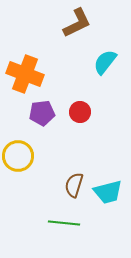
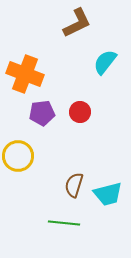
cyan trapezoid: moved 2 px down
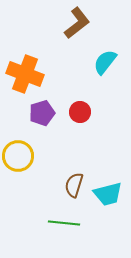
brown L-shape: rotated 12 degrees counterclockwise
purple pentagon: rotated 10 degrees counterclockwise
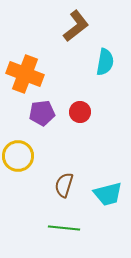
brown L-shape: moved 1 px left, 3 px down
cyan semicircle: rotated 152 degrees clockwise
purple pentagon: rotated 10 degrees clockwise
brown semicircle: moved 10 px left
green line: moved 5 px down
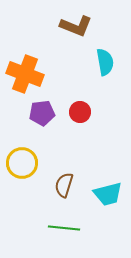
brown L-shape: rotated 60 degrees clockwise
cyan semicircle: rotated 20 degrees counterclockwise
yellow circle: moved 4 px right, 7 px down
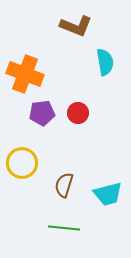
red circle: moved 2 px left, 1 px down
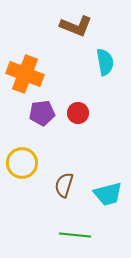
green line: moved 11 px right, 7 px down
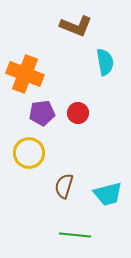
yellow circle: moved 7 px right, 10 px up
brown semicircle: moved 1 px down
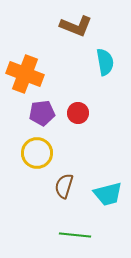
yellow circle: moved 8 px right
